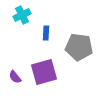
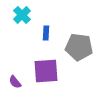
cyan cross: rotated 18 degrees counterclockwise
purple square: moved 2 px right, 1 px up; rotated 12 degrees clockwise
purple semicircle: moved 5 px down
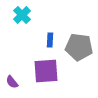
blue rectangle: moved 4 px right, 7 px down
purple semicircle: moved 3 px left
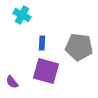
cyan cross: rotated 18 degrees counterclockwise
blue rectangle: moved 8 px left, 3 px down
purple square: rotated 20 degrees clockwise
